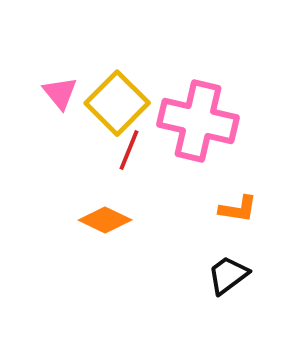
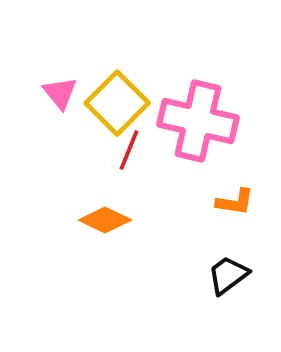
orange L-shape: moved 3 px left, 7 px up
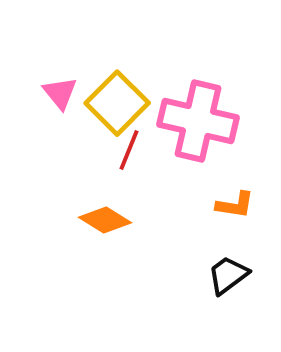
orange L-shape: moved 3 px down
orange diamond: rotated 6 degrees clockwise
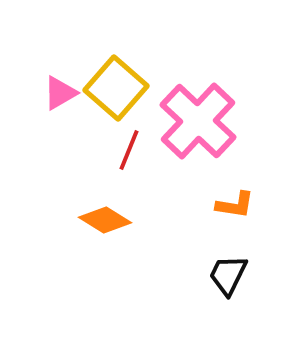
pink triangle: rotated 39 degrees clockwise
yellow square: moved 1 px left, 15 px up; rotated 4 degrees counterclockwise
pink cross: rotated 30 degrees clockwise
black trapezoid: rotated 27 degrees counterclockwise
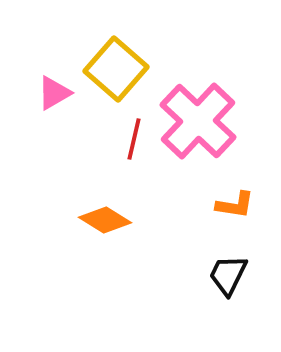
yellow square: moved 19 px up
pink triangle: moved 6 px left
red line: moved 5 px right, 11 px up; rotated 9 degrees counterclockwise
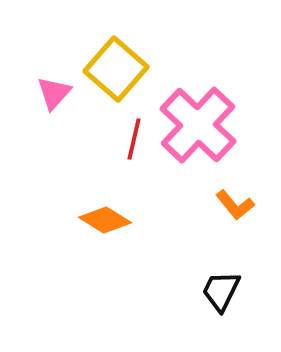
pink triangle: rotated 18 degrees counterclockwise
pink cross: moved 4 px down
orange L-shape: rotated 42 degrees clockwise
black trapezoid: moved 7 px left, 16 px down
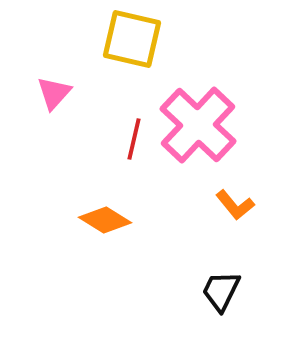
yellow square: moved 16 px right, 30 px up; rotated 28 degrees counterclockwise
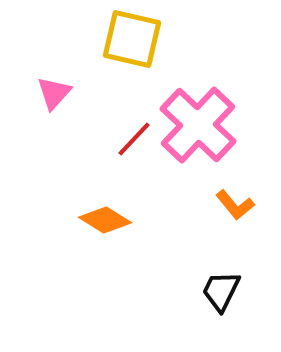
red line: rotated 30 degrees clockwise
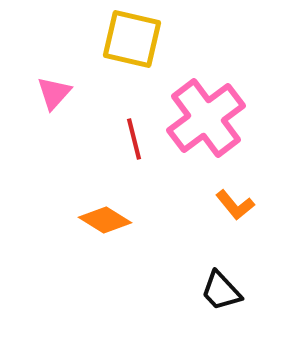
pink cross: moved 8 px right, 7 px up; rotated 10 degrees clockwise
red line: rotated 57 degrees counterclockwise
black trapezoid: rotated 69 degrees counterclockwise
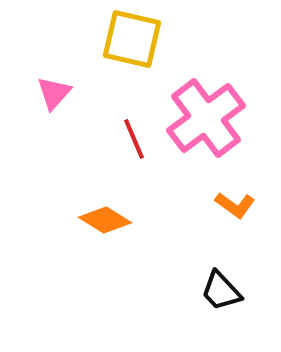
red line: rotated 9 degrees counterclockwise
orange L-shape: rotated 15 degrees counterclockwise
